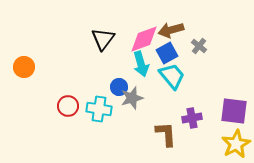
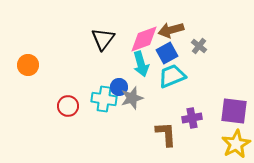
orange circle: moved 4 px right, 2 px up
cyan trapezoid: rotated 72 degrees counterclockwise
cyan cross: moved 5 px right, 10 px up
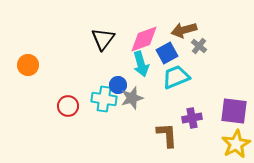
brown arrow: moved 13 px right
cyan trapezoid: moved 4 px right, 1 px down
blue circle: moved 1 px left, 2 px up
brown L-shape: moved 1 px right, 1 px down
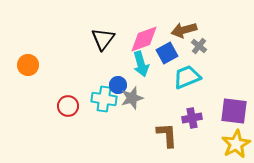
cyan trapezoid: moved 11 px right
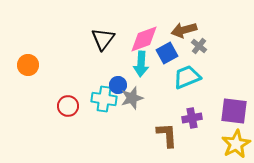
cyan arrow: rotated 20 degrees clockwise
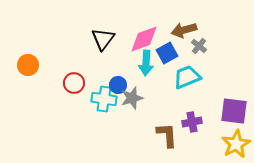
cyan arrow: moved 5 px right, 1 px up
red circle: moved 6 px right, 23 px up
purple cross: moved 4 px down
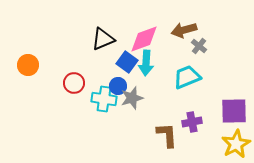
black triangle: rotated 30 degrees clockwise
blue square: moved 40 px left, 9 px down; rotated 25 degrees counterclockwise
blue circle: moved 1 px down
purple square: rotated 8 degrees counterclockwise
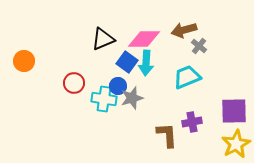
pink diamond: rotated 20 degrees clockwise
orange circle: moved 4 px left, 4 px up
